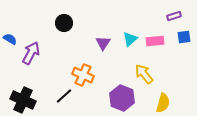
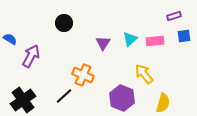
blue square: moved 1 px up
purple arrow: moved 3 px down
black cross: rotated 30 degrees clockwise
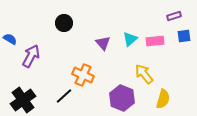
purple triangle: rotated 14 degrees counterclockwise
yellow semicircle: moved 4 px up
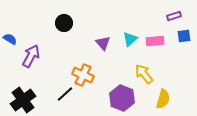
black line: moved 1 px right, 2 px up
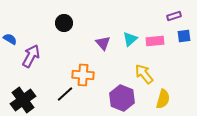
orange cross: rotated 20 degrees counterclockwise
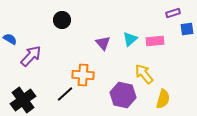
purple rectangle: moved 1 px left, 3 px up
black circle: moved 2 px left, 3 px up
blue square: moved 3 px right, 7 px up
purple arrow: rotated 15 degrees clockwise
purple hexagon: moved 1 px right, 3 px up; rotated 10 degrees counterclockwise
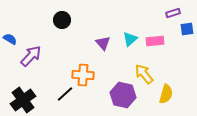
yellow semicircle: moved 3 px right, 5 px up
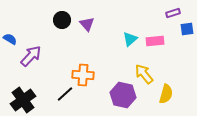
purple triangle: moved 16 px left, 19 px up
